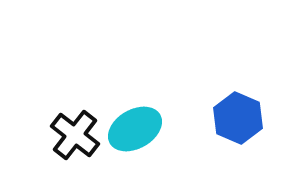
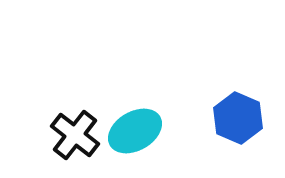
cyan ellipse: moved 2 px down
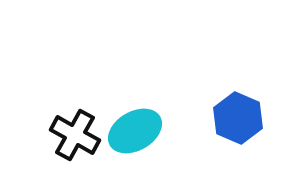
black cross: rotated 9 degrees counterclockwise
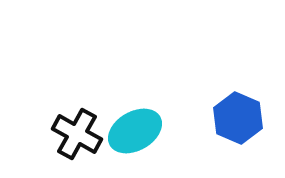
black cross: moved 2 px right, 1 px up
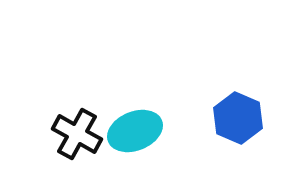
cyan ellipse: rotated 8 degrees clockwise
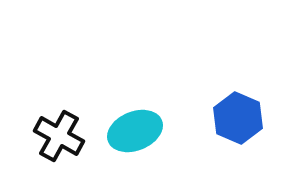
black cross: moved 18 px left, 2 px down
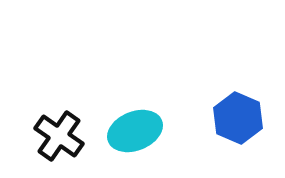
black cross: rotated 6 degrees clockwise
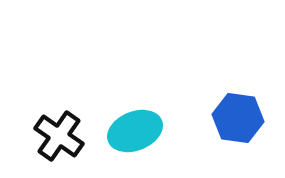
blue hexagon: rotated 15 degrees counterclockwise
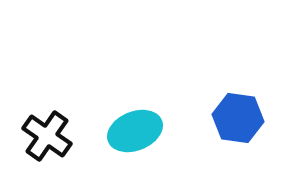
black cross: moved 12 px left
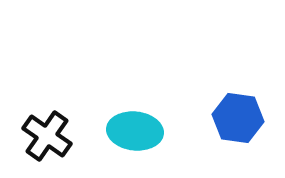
cyan ellipse: rotated 28 degrees clockwise
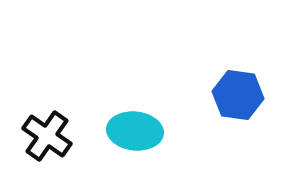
blue hexagon: moved 23 px up
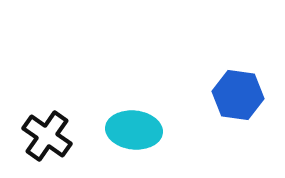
cyan ellipse: moved 1 px left, 1 px up
